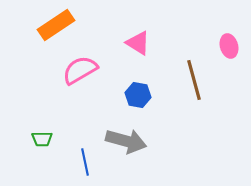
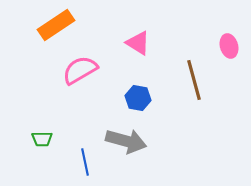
blue hexagon: moved 3 px down
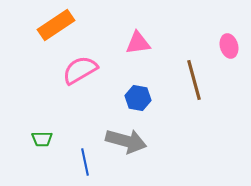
pink triangle: rotated 40 degrees counterclockwise
